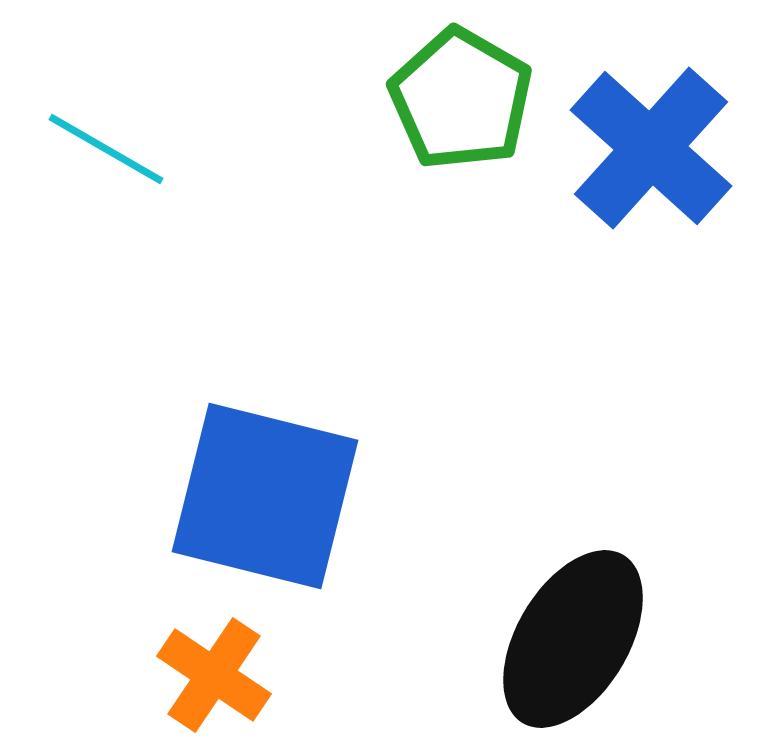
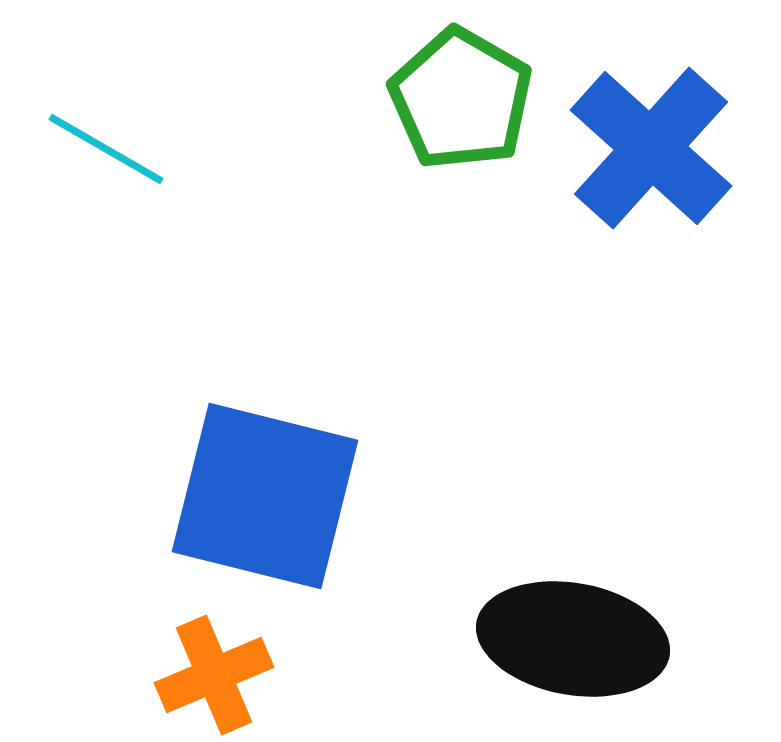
black ellipse: rotated 69 degrees clockwise
orange cross: rotated 33 degrees clockwise
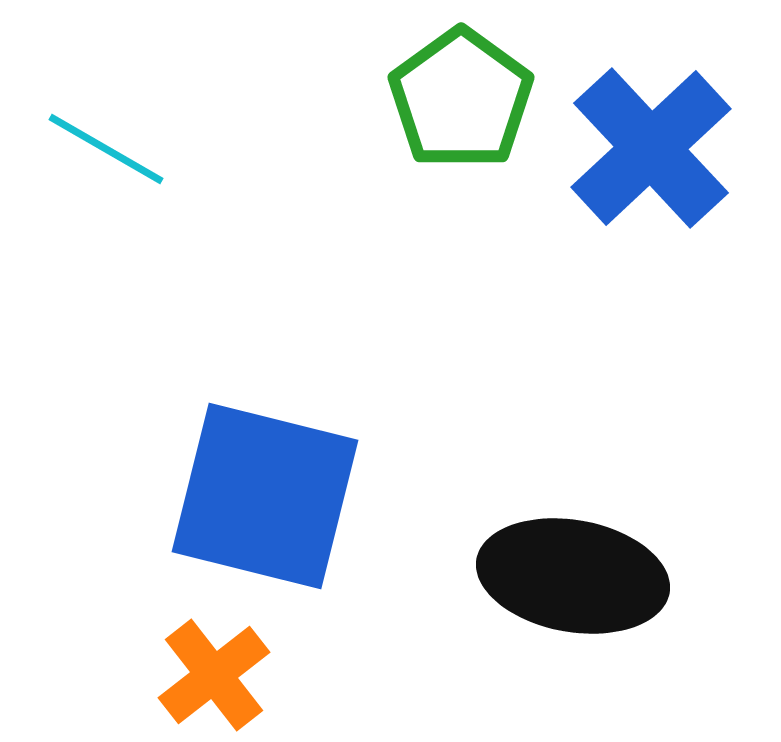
green pentagon: rotated 6 degrees clockwise
blue cross: rotated 5 degrees clockwise
black ellipse: moved 63 px up
orange cross: rotated 15 degrees counterclockwise
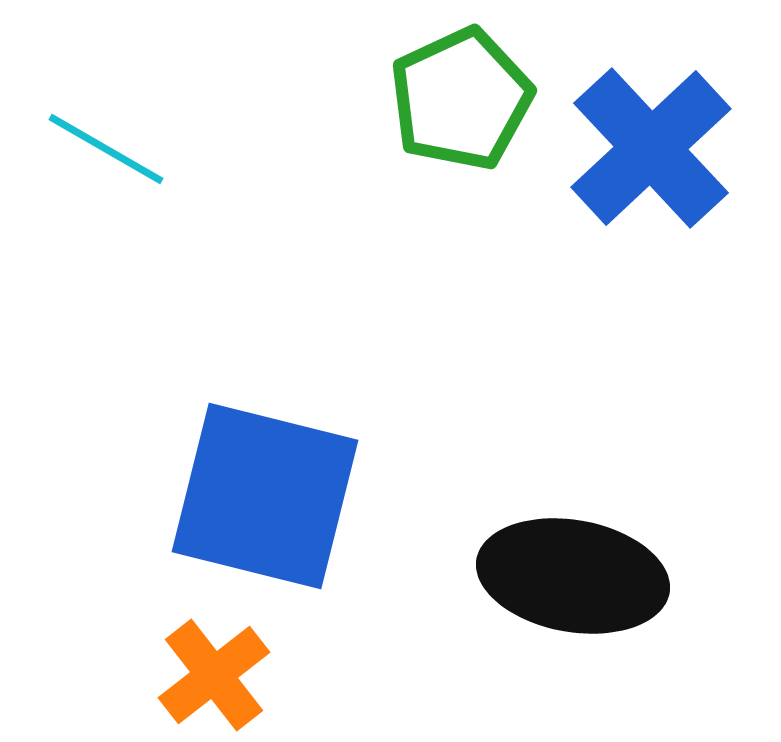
green pentagon: rotated 11 degrees clockwise
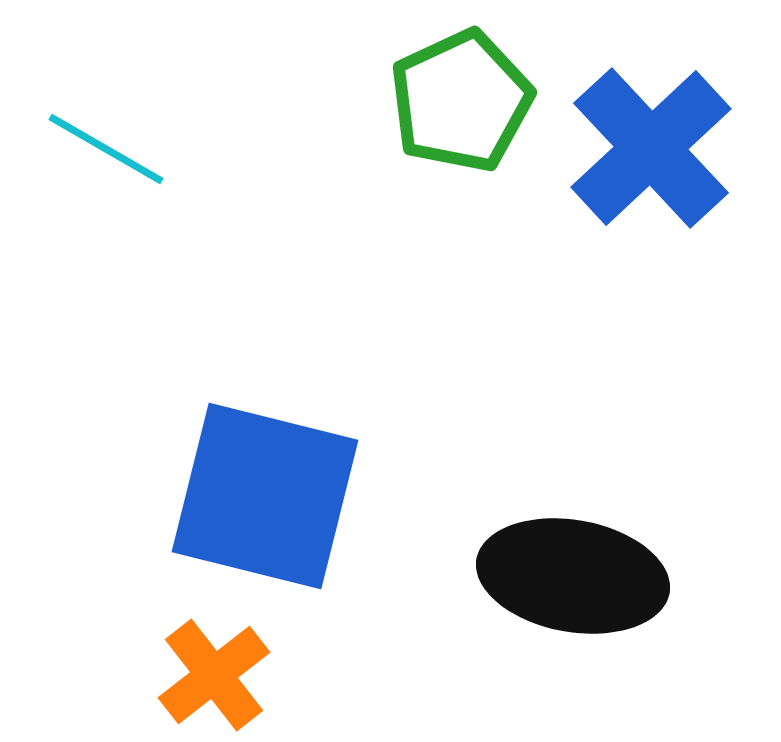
green pentagon: moved 2 px down
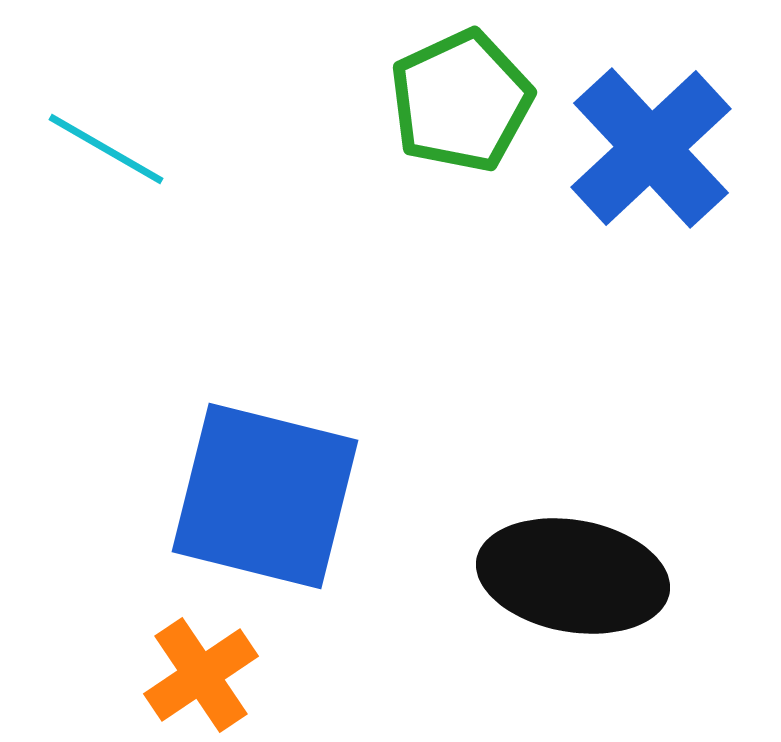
orange cross: moved 13 px left; rotated 4 degrees clockwise
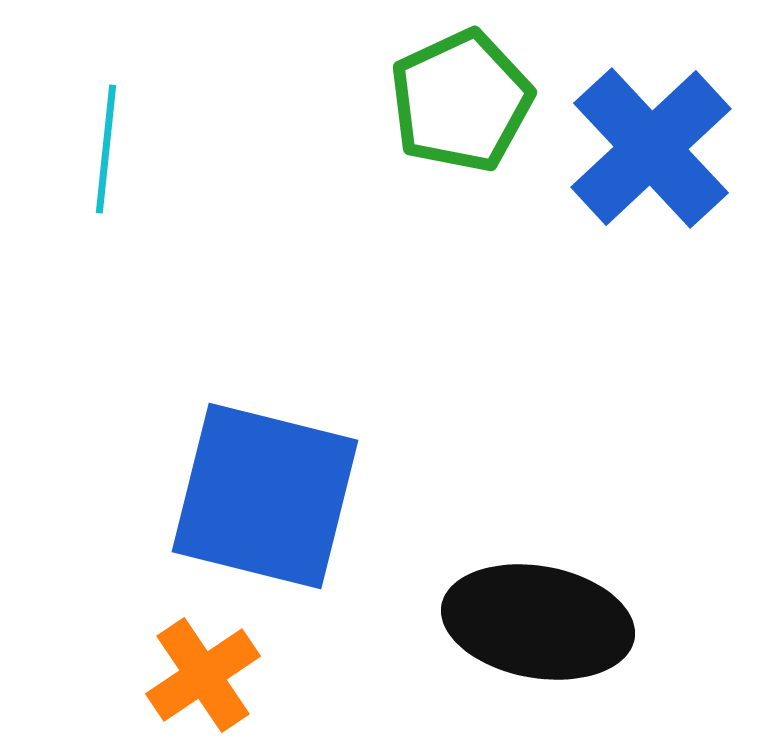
cyan line: rotated 66 degrees clockwise
black ellipse: moved 35 px left, 46 px down
orange cross: moved 2 px right
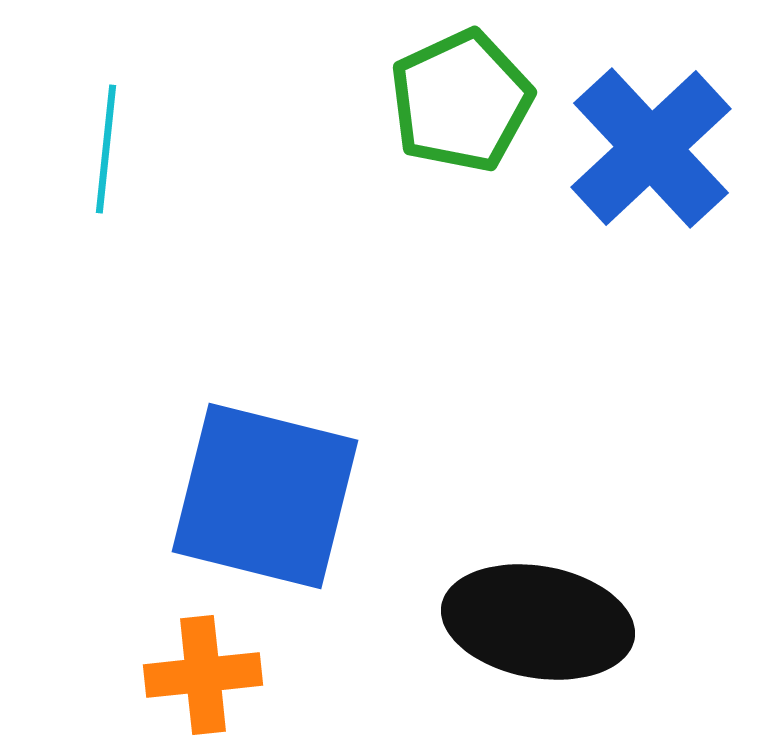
orange cross: rotated 28 degrees clockwise
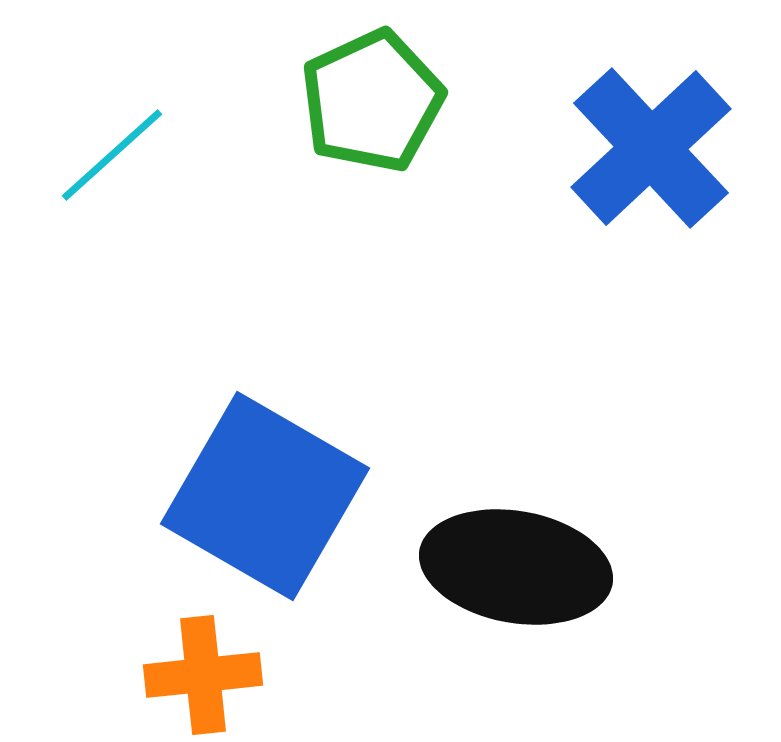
green pentagon: moved 89 px left
cyan line: moved 6 px right, 6 px down; rotated 42 degrees clockwise
blue square: rotated 16 degrees clockwise
black ellipse: moved 22 px left, 55 px up
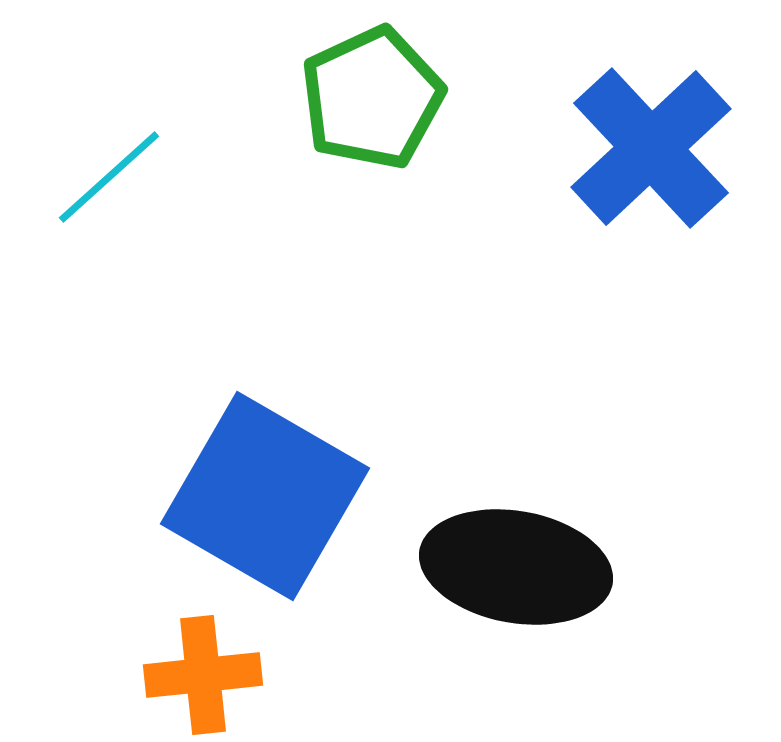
green pentagon: moved 3 px up
cyan line: moved 3 px left, 22 px down
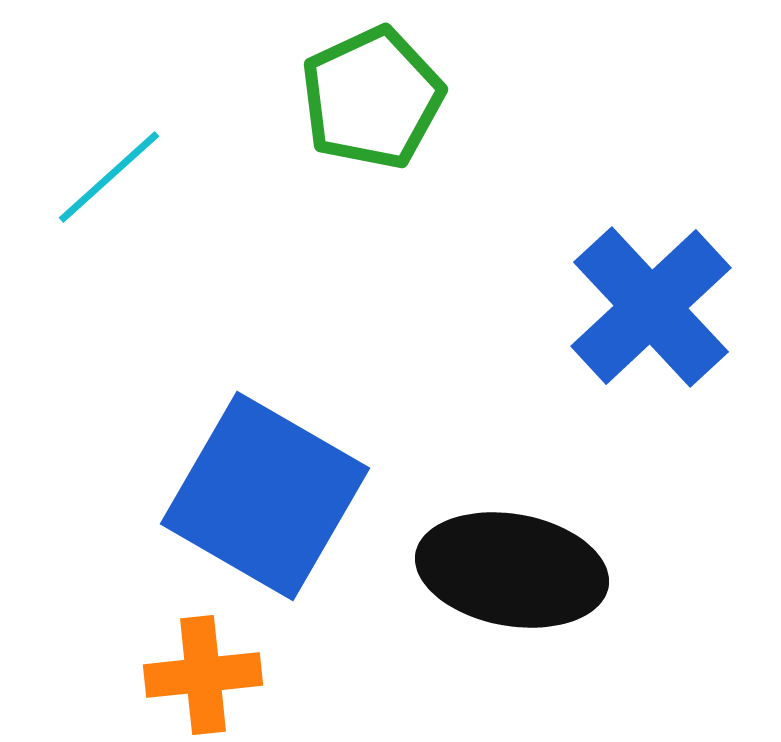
blue cross: moved 159 px down
black ellipse: moved 4 px left, 3 px down
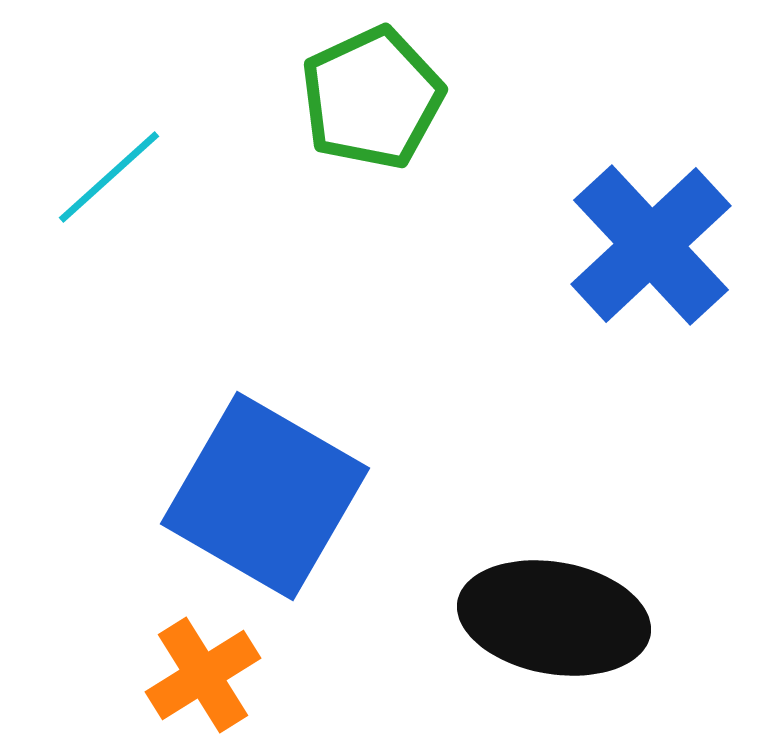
blue cross: moved 62 px up
black ellipse: moved 42 px right, 48 px down
orange cross: rotated 26 degrees counterclockwise
